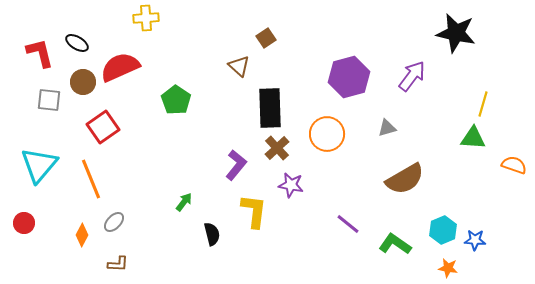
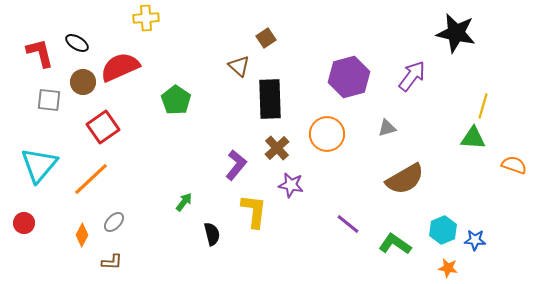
yellow line: moved 2 px down
black rectangle: moved 9 px up
orange line: rotated 69 degrees clockwise
brown L-shape: moved 6 px left, 2 px up
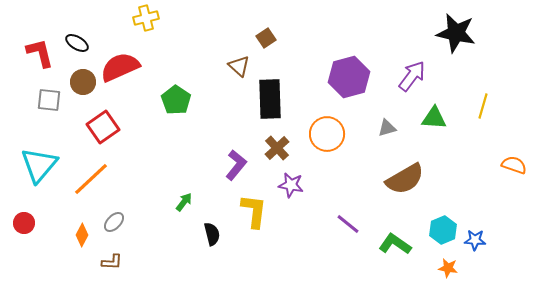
yellow cross: rotated 10 degrees counterclockwise
green triangle: moved 39 px left, 20 px up
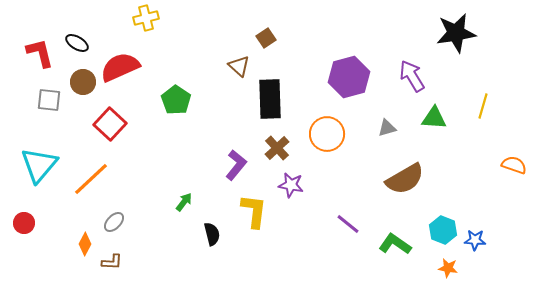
black star: rotated 21 degrees counterclockwise
purple arrow: rotated 68 degrees counterclockwise
red square: moved 7 px right, 3 px up; rotated 12 degrees counterclockwise
cyan hexagon: rotated 16 degrees counterclockwise
orange diamond: moved 3 px right, 9 px down
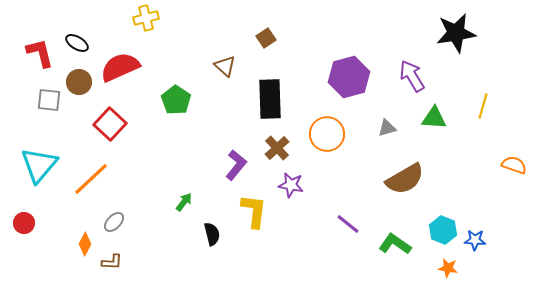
brown triangle: moved 14 px left
brown circle: moved 4 px left
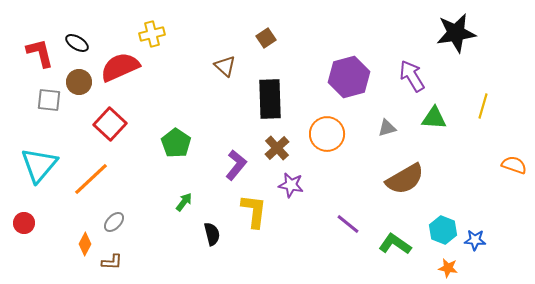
yellow cross: moved 6 px right, 16 px down
green pentagon: moved 43 px down
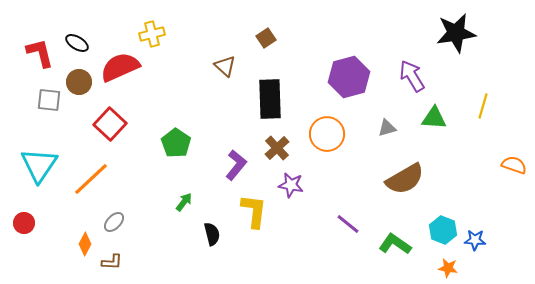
cyan triangle: rotated 6 degrees counterclockwise
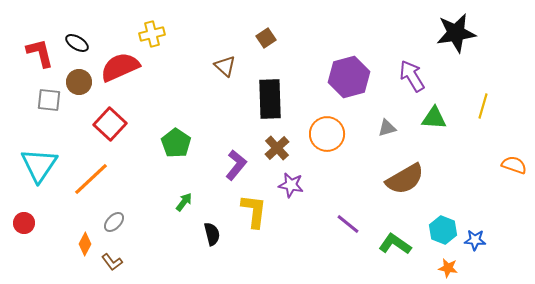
brown L-shape: rotated 50 degrees clockwise
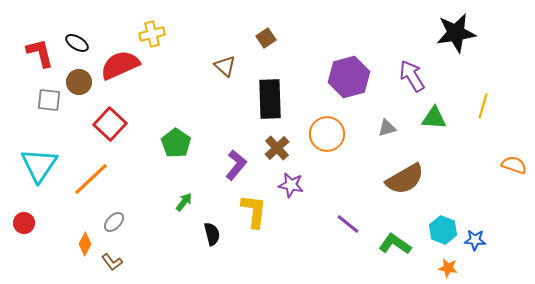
red semicircle: moved 2 px up
